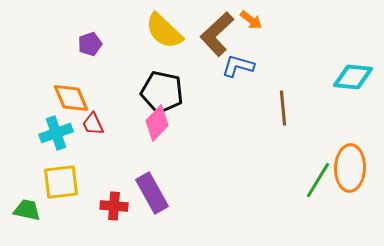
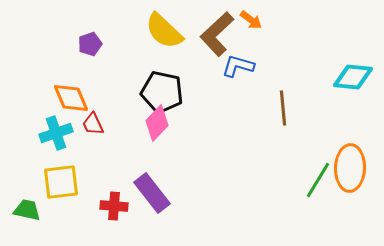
purple rectangle: rotated 9 degrees counterclockwise
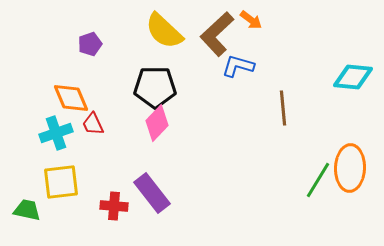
black pentagon: moved 7 px left, 5 px up; rotated 12 degrees counterclockwise
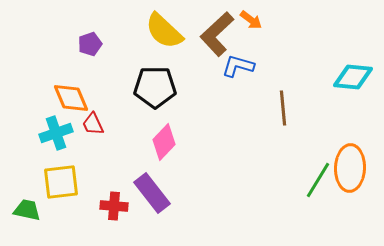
pink diamond: moved 7 px right, 19 px down
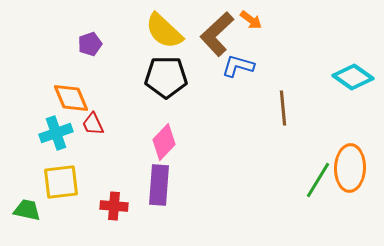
cyan diamond: rotated 30 degrees clockwise
black pentagon: moved 11 px right, 10 px up
purple rectangle: moved 7 px right, 8 px up; rotated 42 degrees clockwise
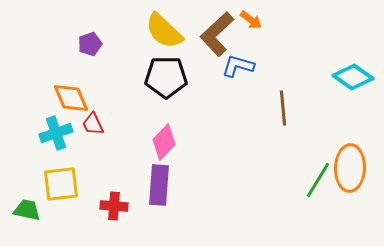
yellow square: moved 2 px down
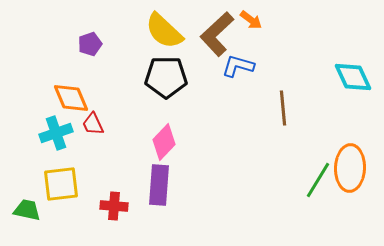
cyan diamond: rotated 30 degrees clockwise
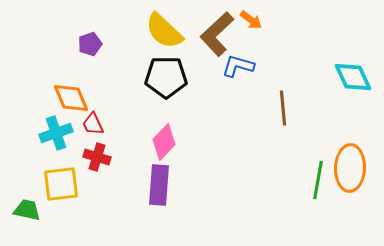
green line: rotated 21 degrees counterclockwise
red cross: moved 17 px left, 49 px up; rotated 12 degrees clockwise
